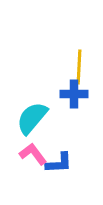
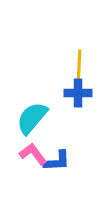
blue cross: moved 4 px right, 1 px up
blue L-shape: moved 2 px left, 2 px up
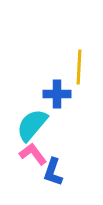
blue cross: moved 21 px left, 1 px down
cyan semicircle: moved 7 px down
blue L-shape: moved 4 px left, 11 px down; rotated 112 degrees clockwise
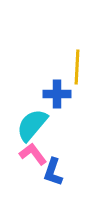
yellow line: moved 2 px left
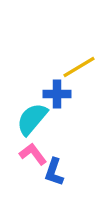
yellow line: moved 2 px right; rotated 56 degrees clockwise
cyan semicircle: moved 6 px up
blue L-shape: moved 1 px right
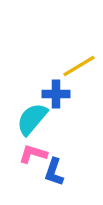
yellow line: moved 1 px up
blue cross: moved 1 px left
pink L-shape: rotated 36 degrees counterclockwise
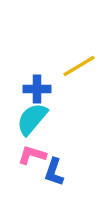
blue cross: moved 19 px left, 5 px up
pink L-shape: moved 1 px left, 1 px down
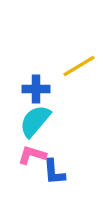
blue cross: moved 1 px left
cyan semicircle: moved 3 px right, 2 px down
blue L-shape: rotated 24 degrees counterclockwise
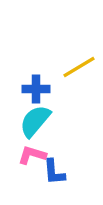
yellow line: moved 1 px down
